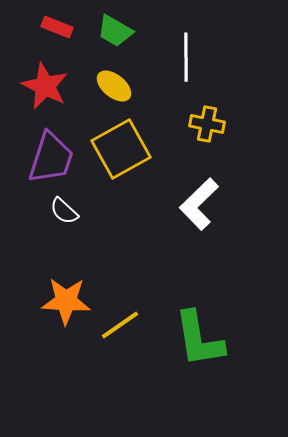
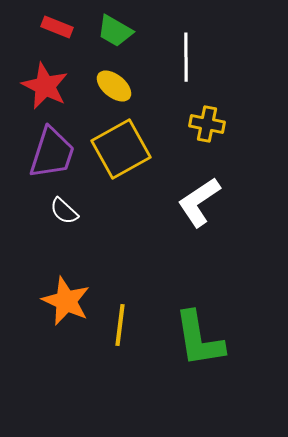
purple trapezoid: moved 1 px right, 5 px up
white L-shape: moved 2 px up; rotated 10 degrees clockwise
orange star: rotated 21 degrees clockwise
yellow line: rotated 48 degrees counterclockwise
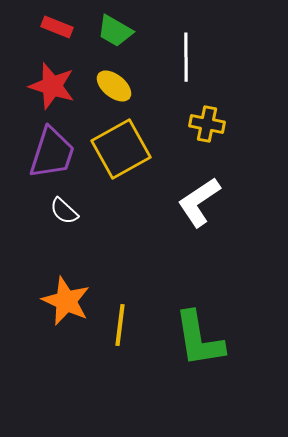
red star: moved 7 px right; rotated 9 degrees counterclockwise
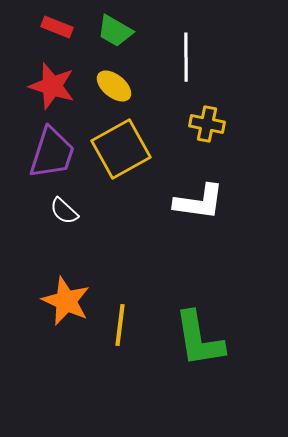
white L-shape: rotated 138 degrees counterclockwise
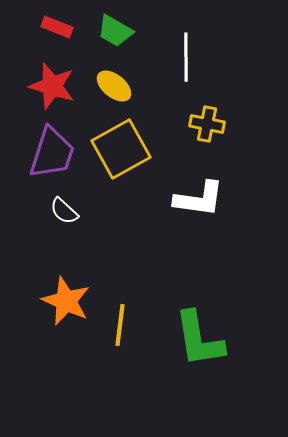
white L-shape: moved 3 px up
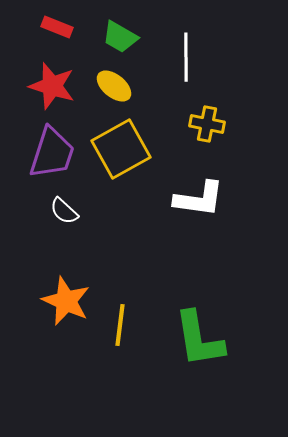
green trapezoid: moved 5 px right, 6 px down
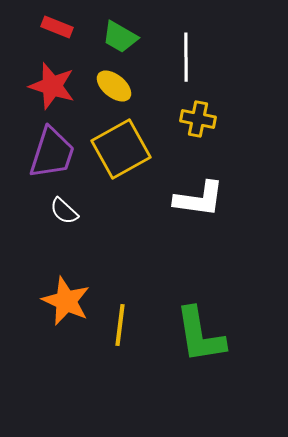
yellow cross: moved 9 px left, 5 px up
green L-shape: moved 1 px right, 4 px up
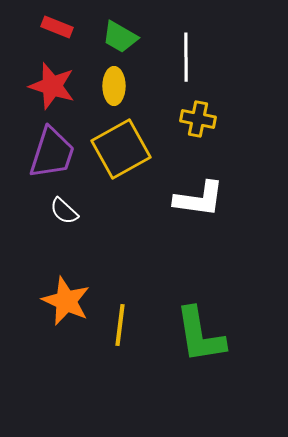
yellow ellipse: rotated 51 degrees clockwise
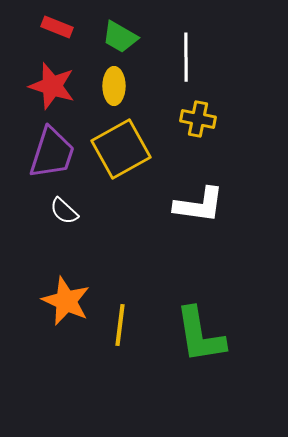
white L-shape: moved 6 px down
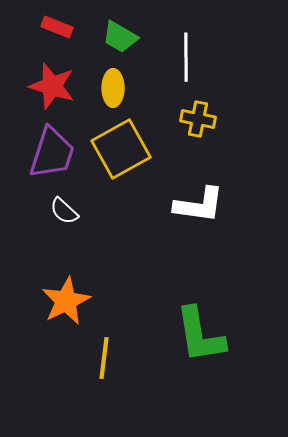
yellow ellipse: moved 1 px left, 2 px down
orange star: rotated 21 degrees clockwise
yellow line: moved 16 px left, 33 px down
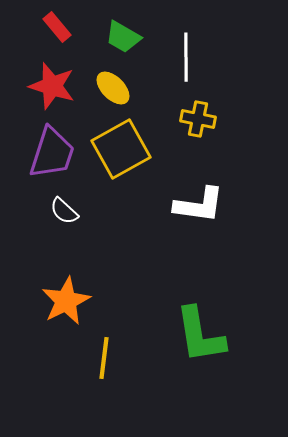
red rectangle: rotated 28 degrees clockwise
green trapezoid: moved 3 px right
yellow ellipse: rotated 45 degrees counterclockwise
